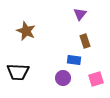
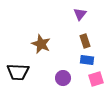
brown star: moved 15 px right, 13 px down
blue rectangle: moved 13 px right
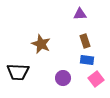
purple triangle: rotated 48 degrees clockwise
pink square: rotated 21 degrees counterclockwise
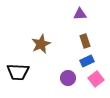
brown star: rotated 24 degrees clockwise
blue rectangle: moved 1 px down; rotated 32 degrees counterclockwise
purple circle: moved 5 px right
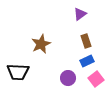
purple triangle: rotated 32 degrees counterclockwise
brown rectangle: moved 1 px right
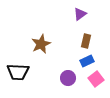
brown rectangle: rotated 32 degrees clockwise
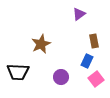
purple triangle: moved 1 px left
brown rectangle: moved 8 px right; rotated 24 degrees counterclockwise
blue rectangle: rotated 40 degrees counterclockwise
purple circle: moved 7 px left, 1 px up
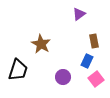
brown star: rotated 18 degrees counterclockwise
black trapezoid: moved 2 px up; rotated 75 degrees counterclockwise
purple circle: moved 2 px right
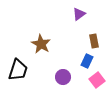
pink square: moved 1 px right, 1 px down
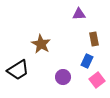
purple triangle: rotated 32 degrees clockwise
brown rectangle: moved 2 px up
black trapezoid: rotated 40 degrees clockwise
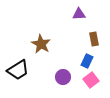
pink square: moved 6 px left
